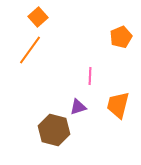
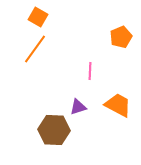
orange square: rotated 18 degrees counterclockwise
orange line: moved 5 px right, 1 px up
pink line: moved 5 px up
orange trapezoid: rotated 104 degrees clockwise
brown hexagon: rotated 12 degrees counterclockwise
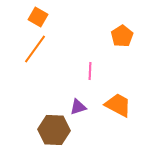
orange pentagon: moved 1 px right, 1 px up; rotated 10 degrees counterclockwise
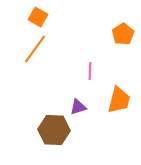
orange pentagon: moved 1 px right, 2 px up
orange trapezoid: moved 1 px right, 5 px up; rotated 76 degrees clockwise
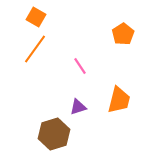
orange square: moved 2 px left
pink line: moved 10 px left, 5 px up; rotated 36 degrees counterclockwise
brown hexagon: moved 4 px down; rotated 20 degrees counterclockwise
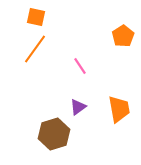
orange square: rotated 18 degrees counterclockwise
orange pentagon: moved 2 px down
orange trapezoid: moved 9 px down; rotated 24 degrees counterclockwise
purple triangle: rotated 18 degrees counterclockwise
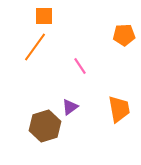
orange square: moved 8 px right, 1 px up; rotated 12 degrees counterclockwise
orange pentagon: moved 1 px right, 1 px up; rotated 30 degrees clockwise
orange line: moved 2 px up
purple triangle: moved 8 px left
brown hexagon: moved 9 px left, 8 px up
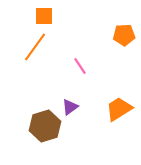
orange trapezoid: rotated 112 degrees counterclockwise
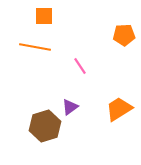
orange line: rotated 64 degrees clockwise
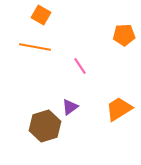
orange square: moved 3 px left, 1 px up; rotated 30 degrees clockwise
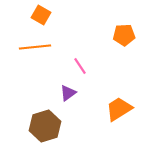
orange line: rotated 16 degrees counterclockwise
purple triangle: moved 2 px left, 14 px up
